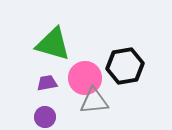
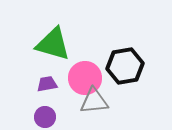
purple trapezoid: moved 1 px down
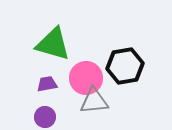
pink circle: moved 1 px right
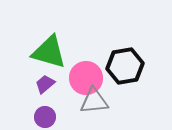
green triangle: moved 4 px left, 8 px down
purple trapezoid: moved 2 px left; rotated 30 degrees counterclockwise
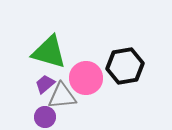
gray triangle: moved 32 px left, 5 px up
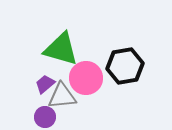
green triangle: moved 12 px right, 3 px up
